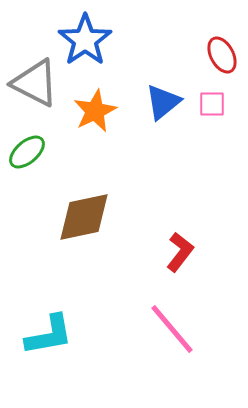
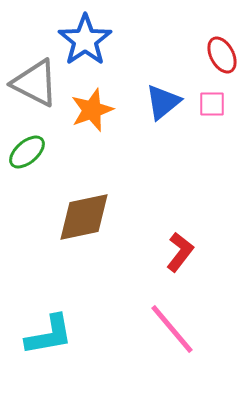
orange star: moved 3 px left, 1 px up; rotated 6 degrees clockwise
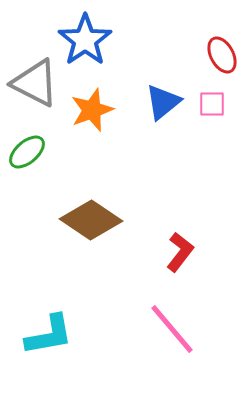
brown diamond: moved 7 px right, 3 px down; rotated 46 degrees clockwise
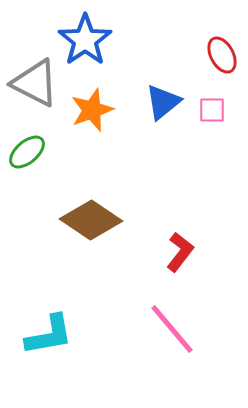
pink square: moved 6 px down
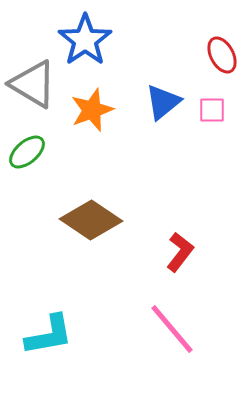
gray triangle: moved 2 px left, 1 px down; rotated 4 degrees clockwise
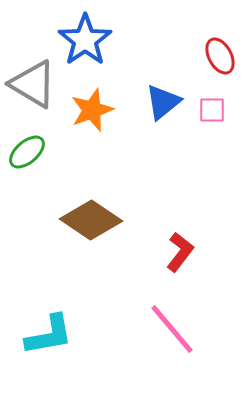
red ellipse: moved 2 px left, 1 px down
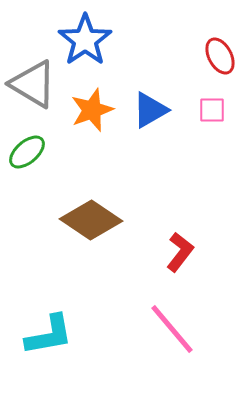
blue triangle: moved 13 px left, 8 px down; rotated 9 degrees clockwise
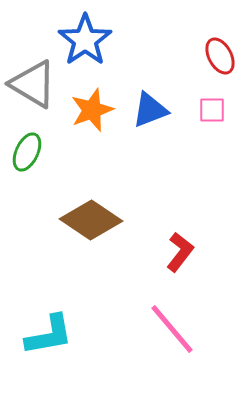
blue triangle: rotated 9 degrees clockwise
green ellipse: rotated 24 degrees counterclockwise
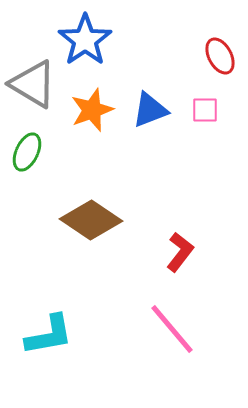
pink square: moved 7 px left
